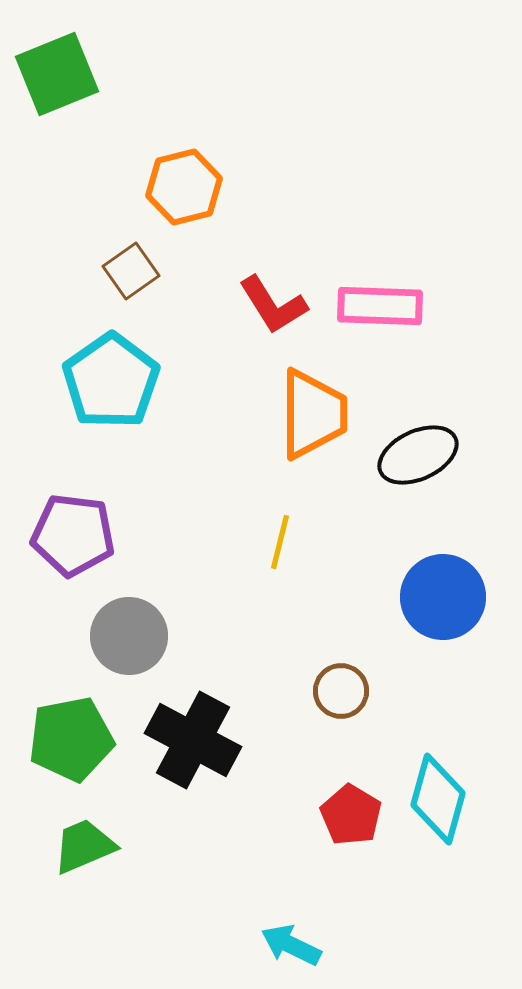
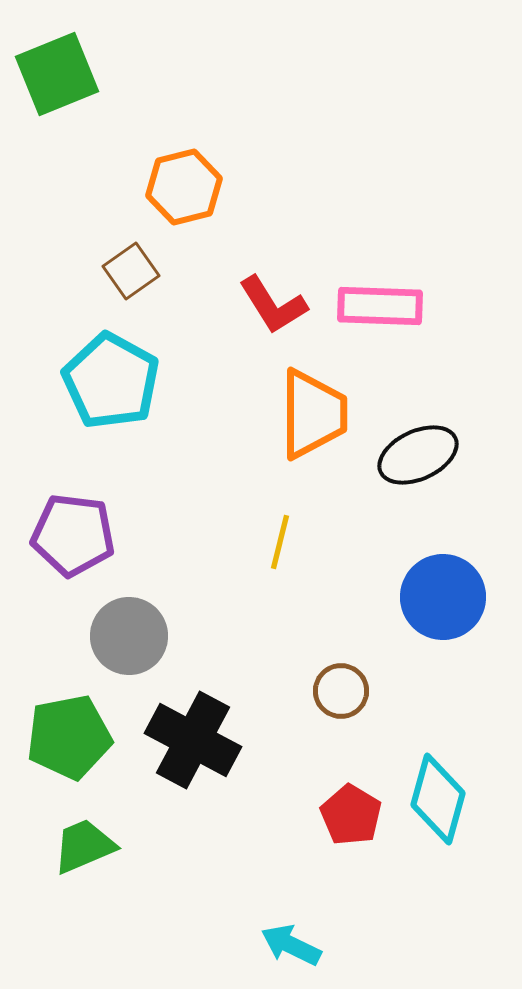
cyan pentagon: rotated 8 degrees counterclockwise
green pentagon: moved 2 px left, 2 px up
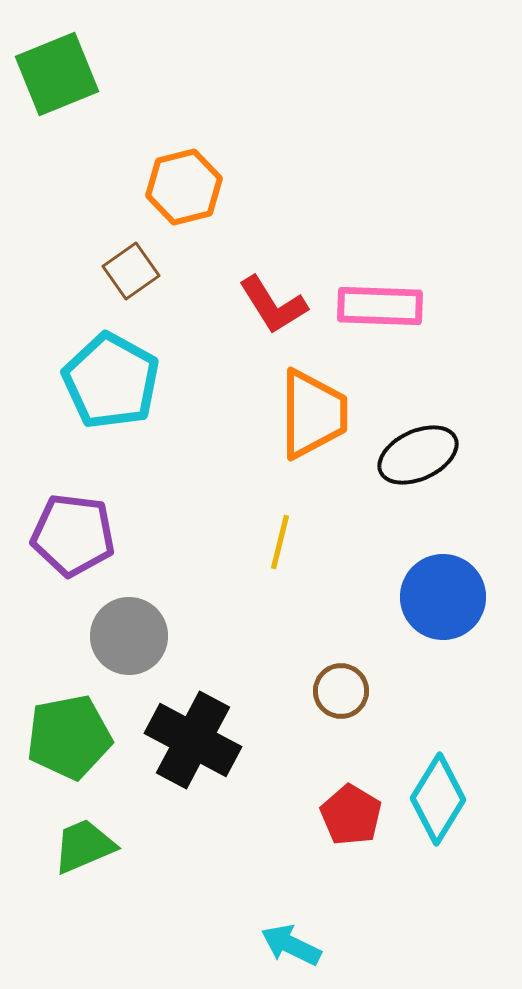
cyan diamond: rotated 16 degrees clockwise
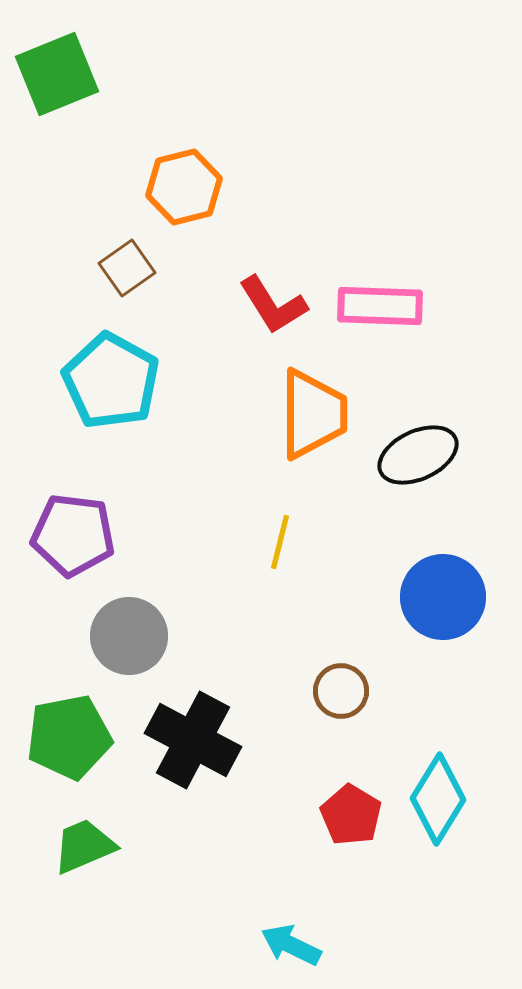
brown square: moved 4 px left, 3 px up
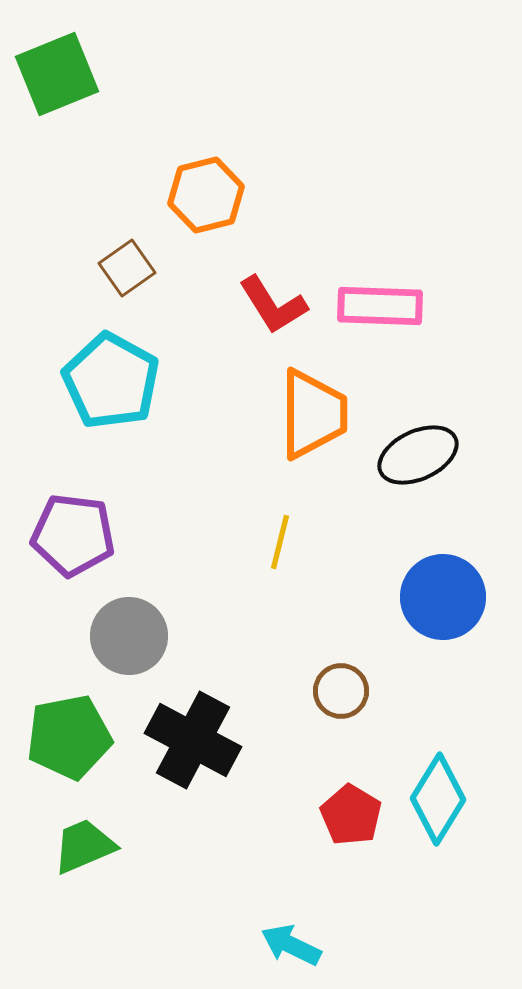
orange hexagon: moved 22 px right, 8 px down
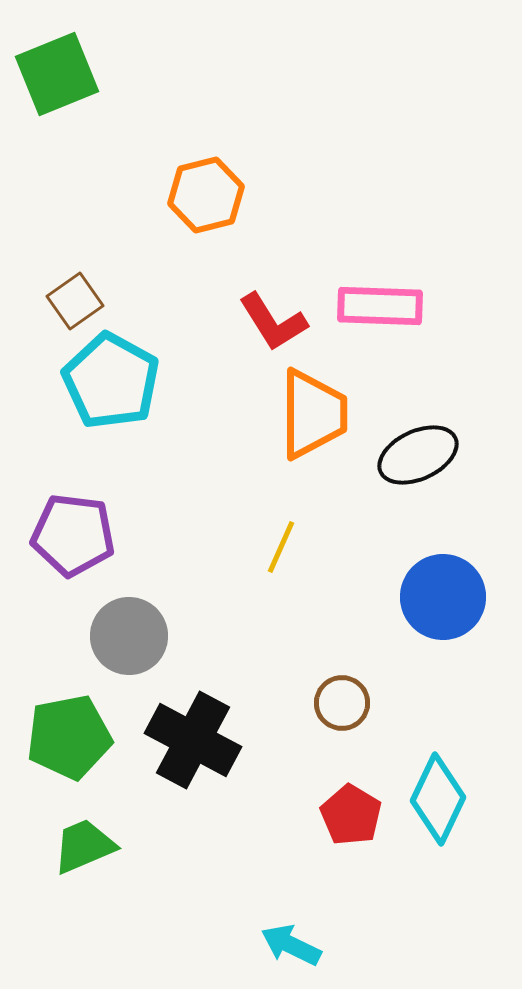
brown square: moved 52 px left, 33 px down
red L-shape: moved 17 px down
yellow line: moved 1 px right, 5 px down; rotated 10 degrees clockwise
brown circle: moved 1 px right, 12 px down
cyan diamond: rotated 6 degrees counterclockwise
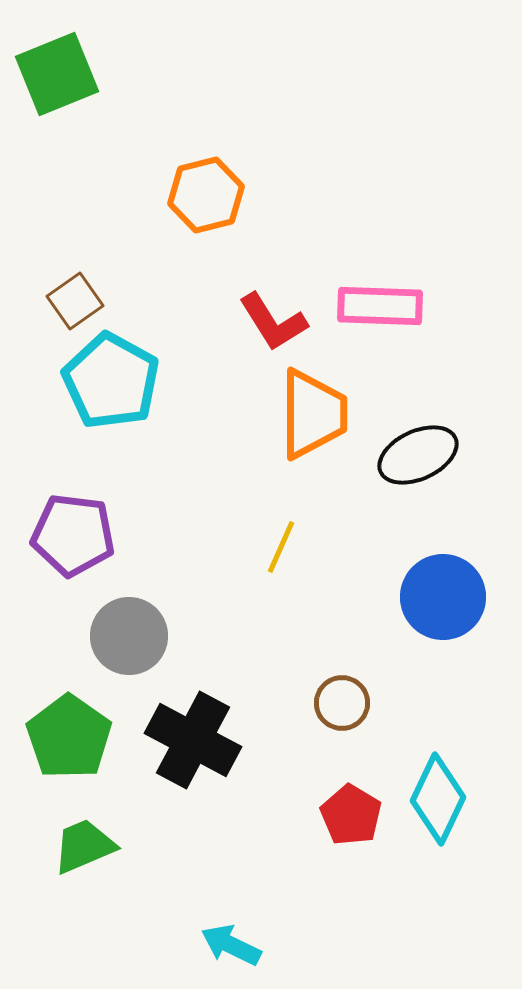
green pentagon: rotated 26 degrees counterclockwise
cyan arrow: moved 60 px left
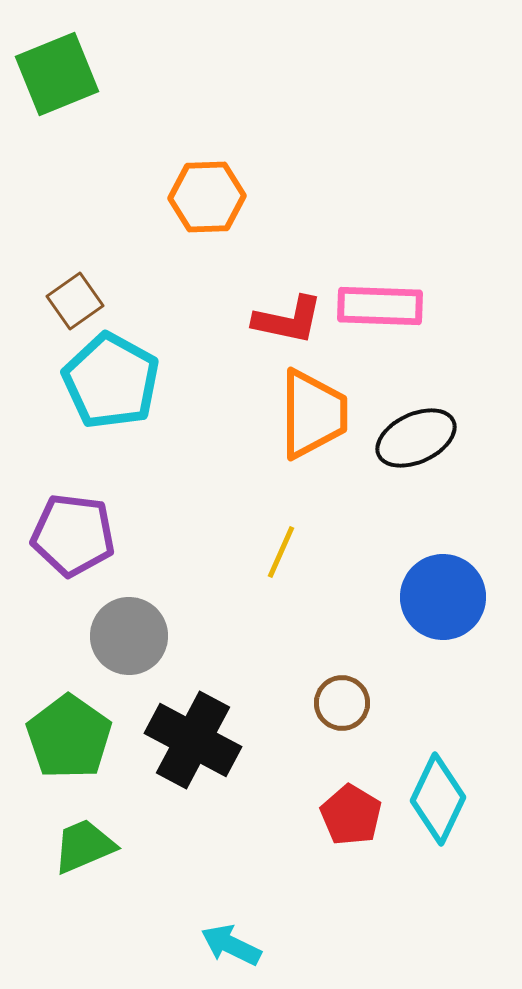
orange hexagon: moved 1 px right, 2 px down; rotated 12 degrees clockwise
red L-shape: moved 15 px right, 2 px up; rotated 46 degrees counterclockwise
black ellipse: moved 2 px left, 17 px up
yellow line: moved 5 px down
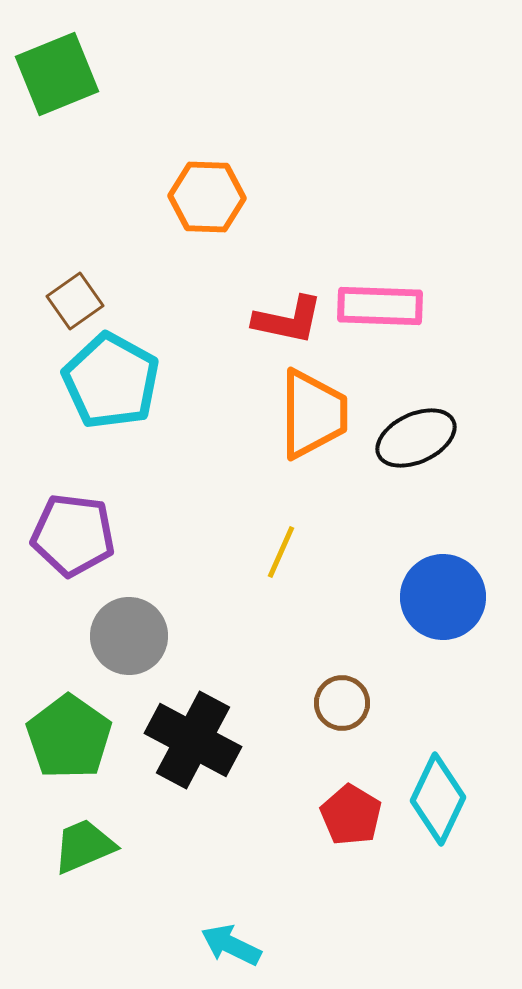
orange hexagon: rotated 4 degrees clockwise
